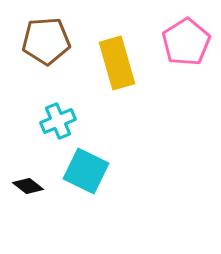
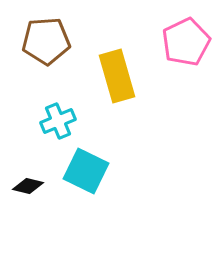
pink pentagon: rotated 6 degrees clockwise
yellow rectangle: moved 13 px down
black diamond: rotated 24 degrees counterclockwise
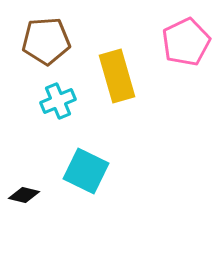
cyan cross: moved 20 px up
black diamond: moved 4 px left, 9 px down
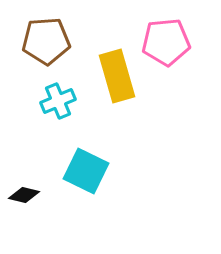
pink pentagon: moved 20 px left; rotated 21 degrees clockwise
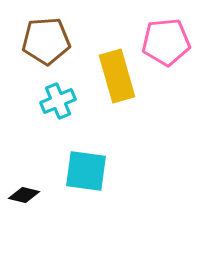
cyan square: rotated 18 degrees counterclockwise
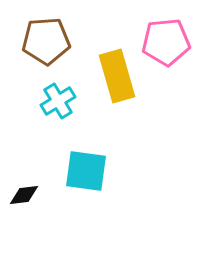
cyan cross: rotated 8 degrees counterclockwise
black diamond: rotated 20 degrees counterclockwise
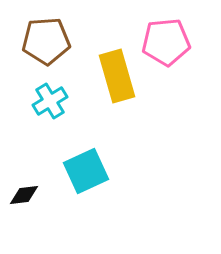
cyan cross: moved 8 px left
cyan square: rotated 33 degrees counterclockwise
